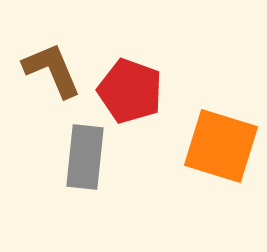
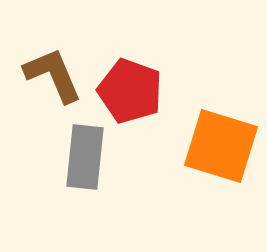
brown L-shape: moved 1 px right, 5 px down
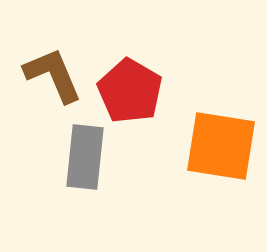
red pentagon: rotated 10 degrees clockwise
orange square: rotated 8 degrees counterclockwise
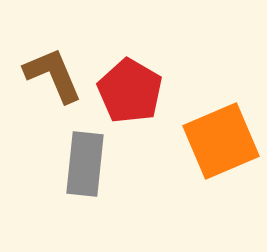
orange square: moved 5 px up; rotated 32 degrees counterclockwise
gray rectangle: moved 7 px down
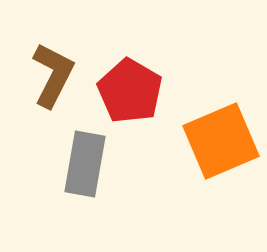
brown L-shape: rotated 50 degrees clockwise
gray rectangle: rotated 4 degrees clockwise
